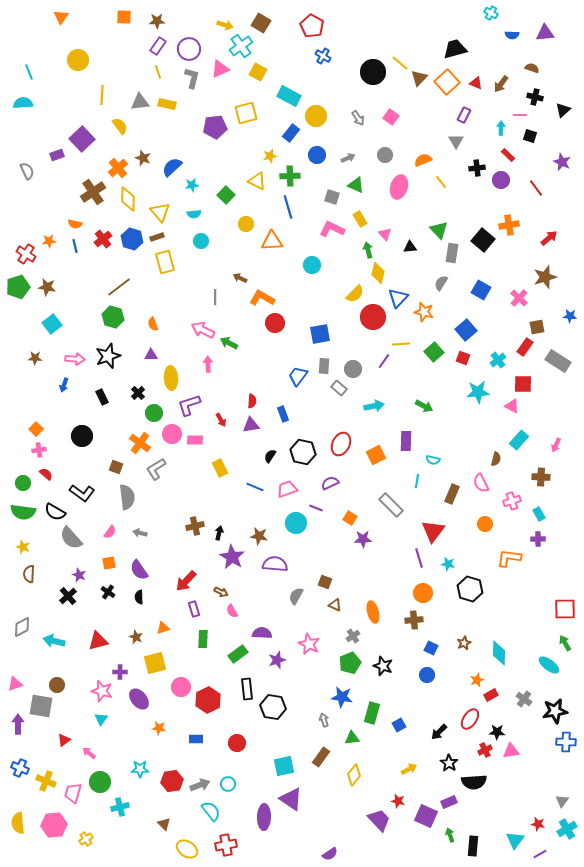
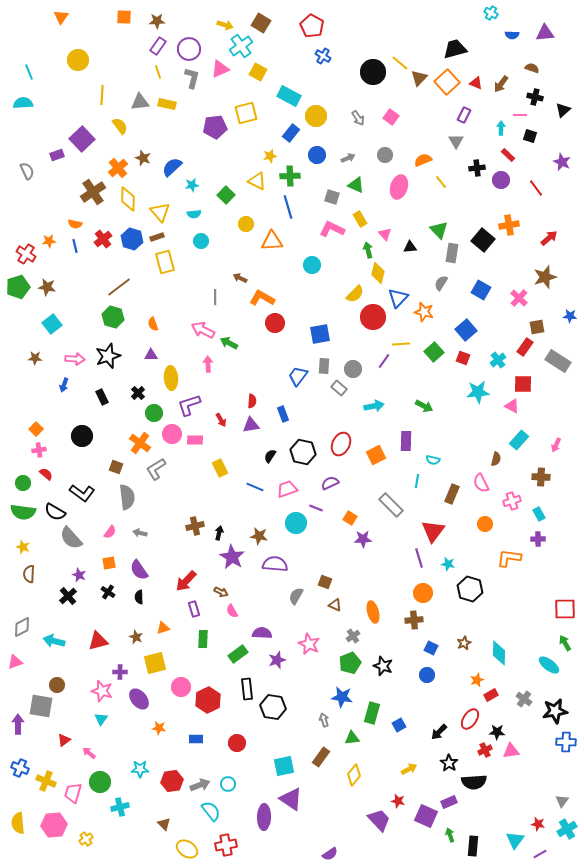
pink triangle at (15, 684): moved 22 px up
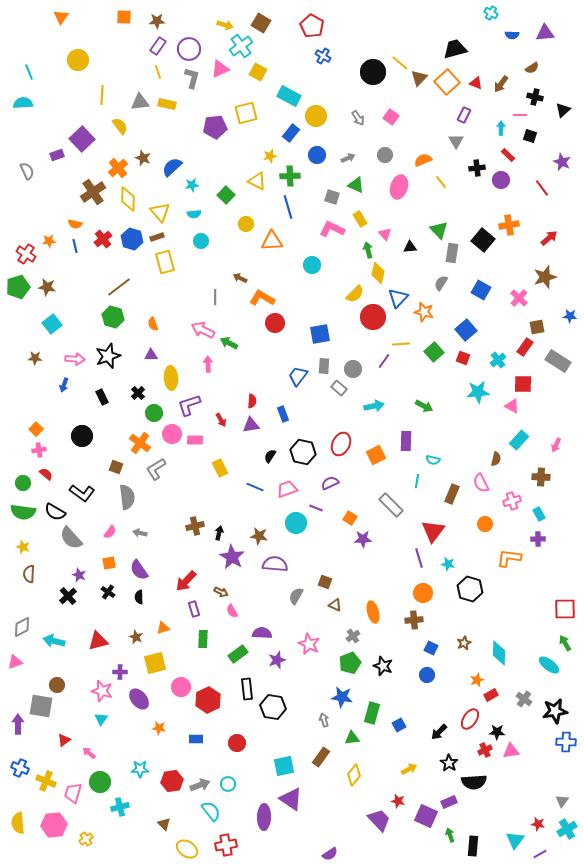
brown semicircle at (532, 68): rotated 128 degrees clockwise
red line at (536, 188): moved 6 px right
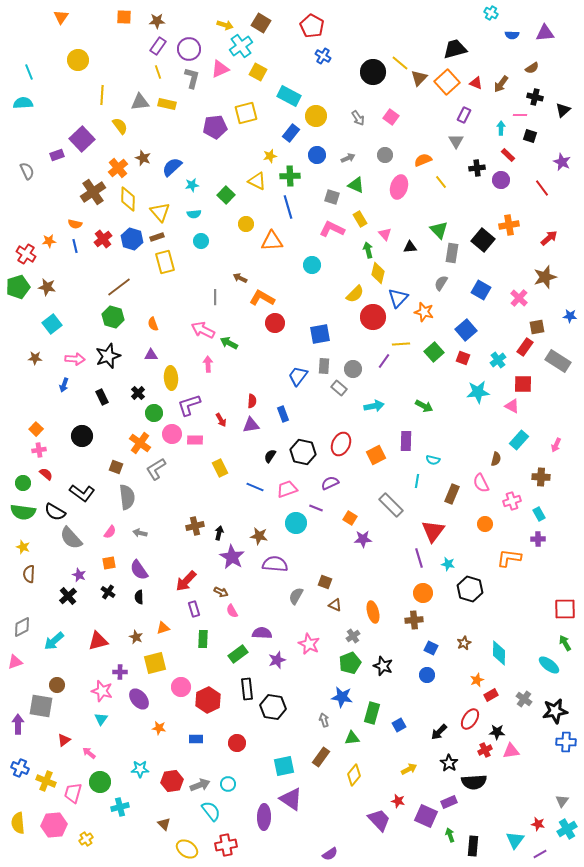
cyan arrow at (54, 641): rotated 55 degrees counterclockwise
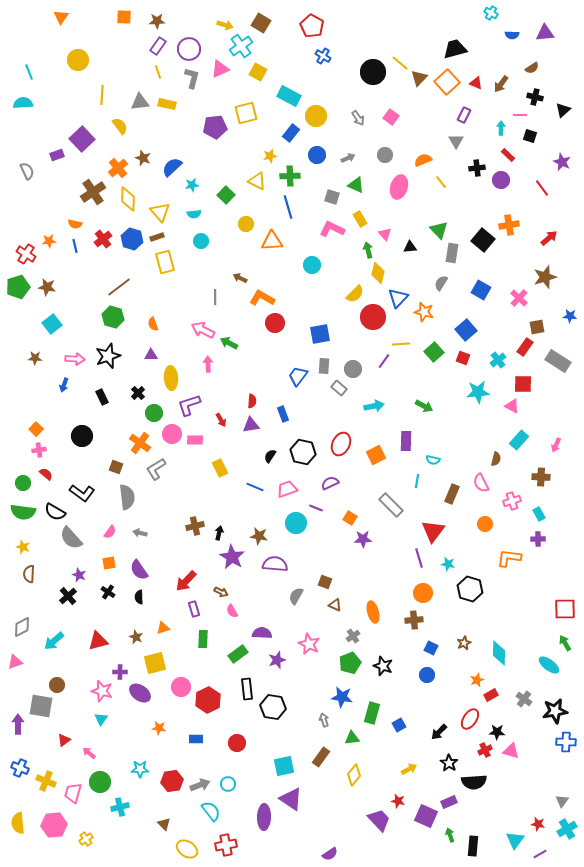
purple ellipse at (139, 699): moved 1 px right, 6 px up; rotated 15 degrees counterclockwise
pink triangle at (511, 751): rotated 24 degrees clockwise
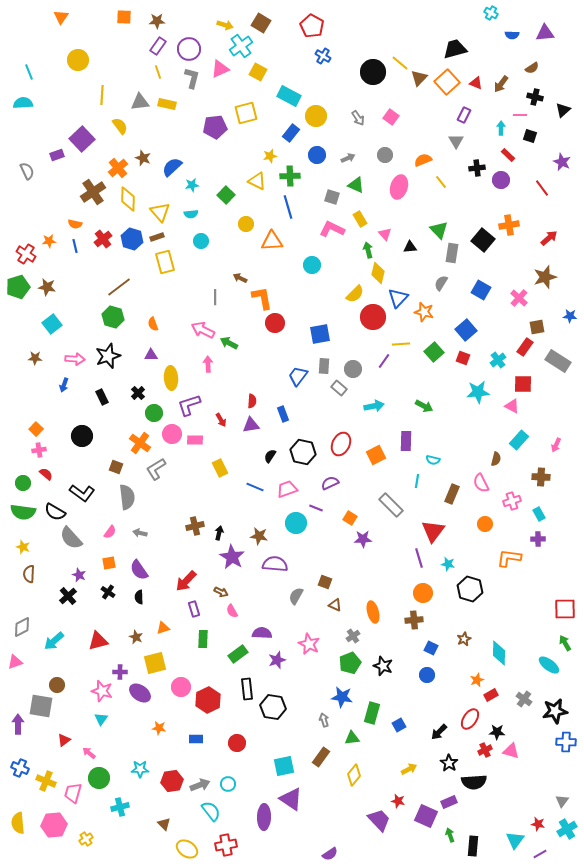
cyan semicircle at (194, 214): moved 3 px left
orange L-shape at (262, 298): rotated 50 degrees clockwise
brown star at (464, 643): moved 4 px up
green circle at (100, 782): moved 1 px left, 4 px up
